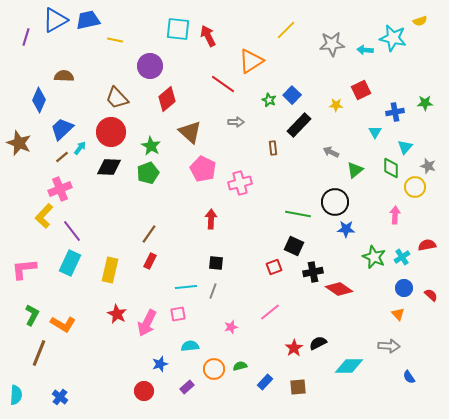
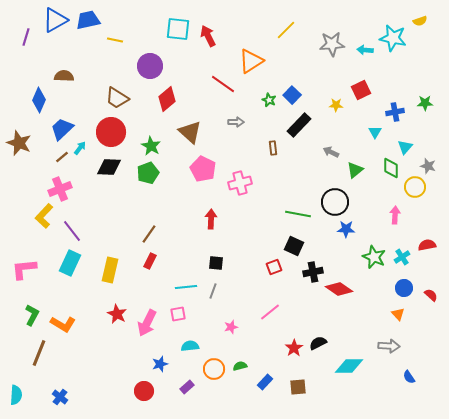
brown trapezoid at (117, 98): rotated 15 degrees counterclockwise
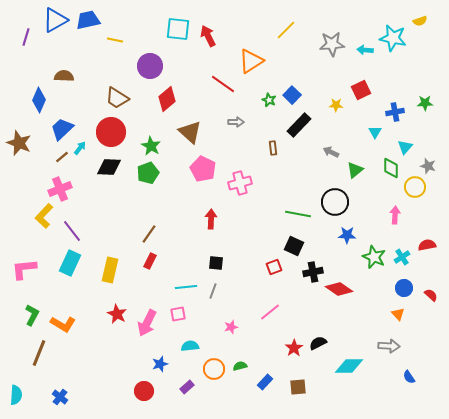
blue star at (346, 229): moved 1 px right, 6 px down
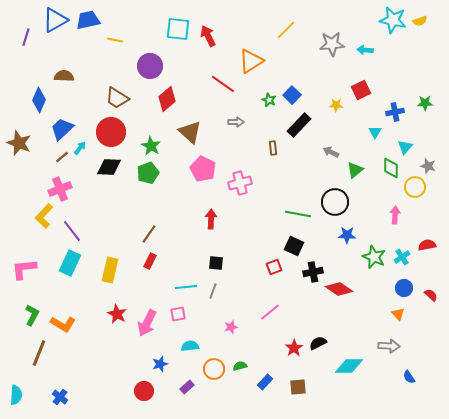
cyan star at (393, 38): moved 18 px up
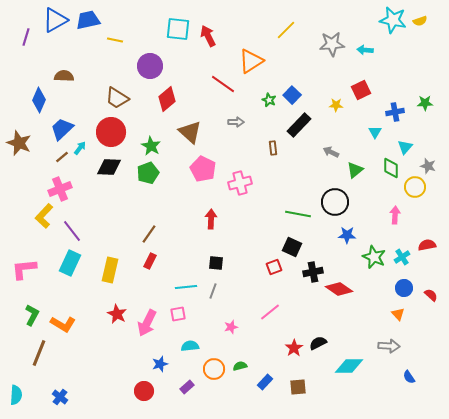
black square at (294, 246): moved 2 px left, 1 px down
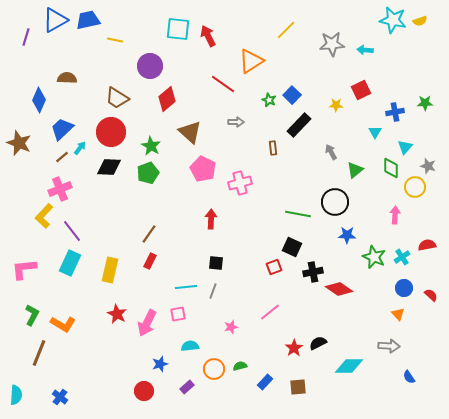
brown semicircle at (64, 76): moved 3 px right, 2 px down
gray arrow at (331, 152): rotated 35 degrees clockwise
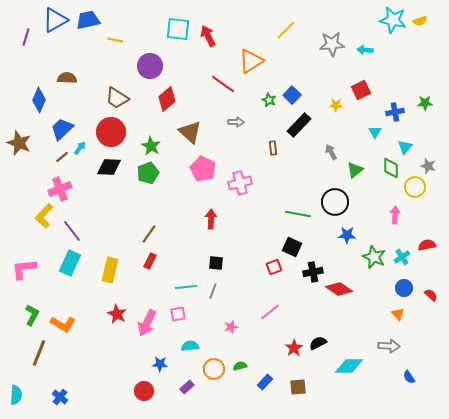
blue star at (160, 364): rotated 21 degrees clockwise
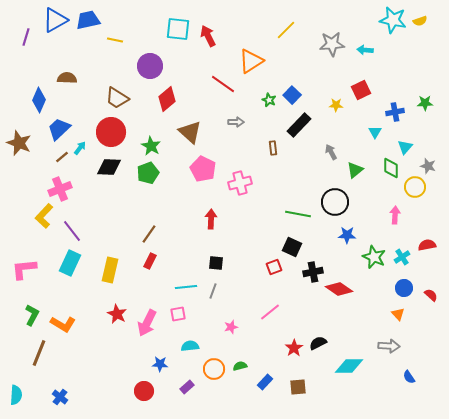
blue trapezoid at (62, 129): moved 3 px left
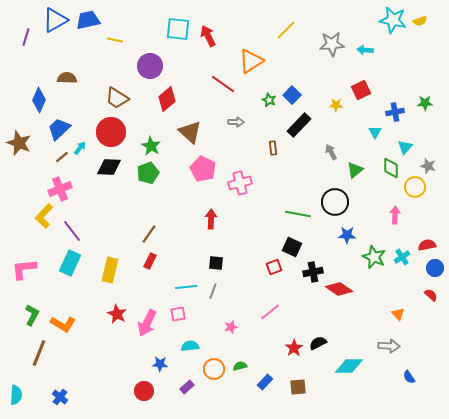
blue circle at (404, 288): moved 31 px right, 20 px up
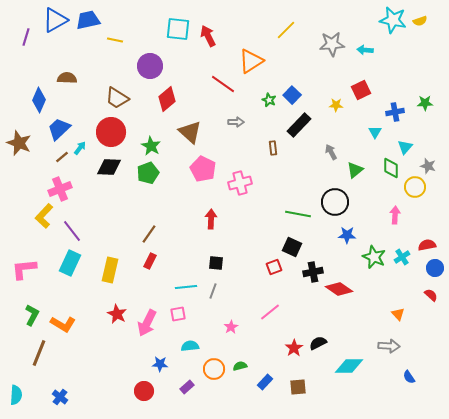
pink star at (231, 327): rotated 16 degrees counterclockwise
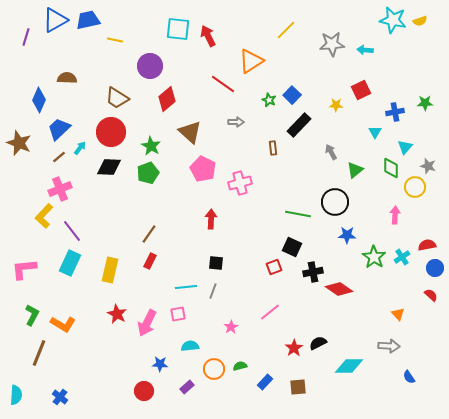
brown line at (62, 157): moved 3 px left
green star at (374, 257): rotated 10 degrees clockwise
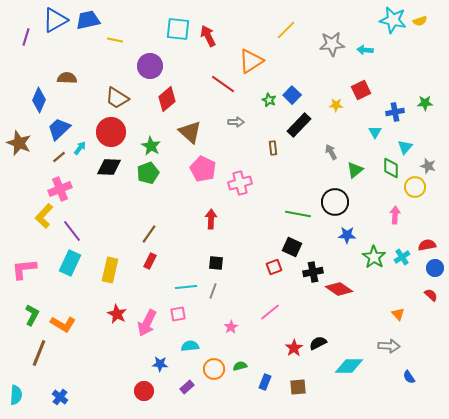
blue rectangle at (265, 382): rotated 21 degrees counterclockwise
